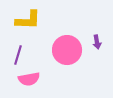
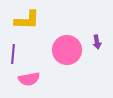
yellow L-shape: moved 1 px left
purple line: moved 5 px left, 1 px up; rotated 12 degrees counterclockwise
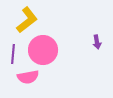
yellow L-shape: rotated 40 degrees counterclockwise
pink circle: moved 24 px left
pink semicircle: moved 1 px left, 2 px up
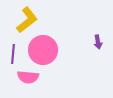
purple arrow: moved 1 px right
pink semicircle: rotated 15 degrees clockwise
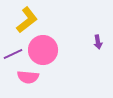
purple line: rotated 60 degrees clockwise
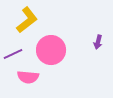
purple arrow: rotated 24 degrees clockwise
pink circle: moved 8 px right
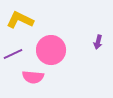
yellow L-shape: moved 7 px left; rotated 116 degrees counterclockwise
pink semicircle: moved 5 px right
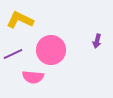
purple arrow: moved 1 px left, 1 px up
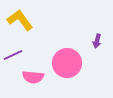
yellow L-shape: rotated 28 degrees clockwise
pink circle: moved 16 px right, 13 px down
purple line: moved 1 px down
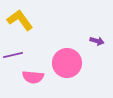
purple arrow: rotated 88 degrees counterclockwise
purple line: rotated 12 degrees clockwise
